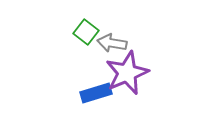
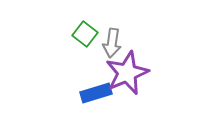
green square: moved 1 px left, 2 px down
gray arrow: rotated 92 degrees counterclockwise
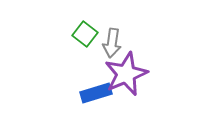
purple star: moved 1 px left, 1 px down
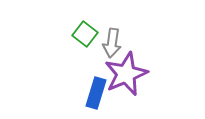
blue rectangle: rotated 56 degrees counterclockwise
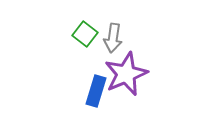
gray arrow: moved 1 px right, 5 px up
blue rectangle: moved 2 px up
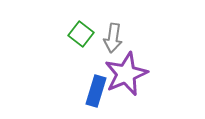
green square: moved 4 px left
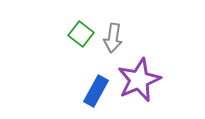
purple star: moved 13 px right, 6 px down
blue rectangle: rotated 12 degrees clockwise
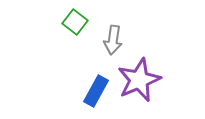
green square: moved 6 px left, 12 px up
gray arrow: moved 2 px down
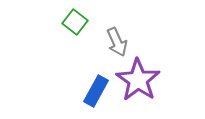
gray arrow: moved 4 px right, 2 px down; rotated 32 degrees counterclockwise
purple star: moved 1 px left; rotated 15 degrees counterclockwise
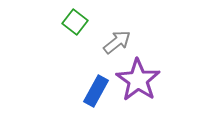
gray arrow: rotated 104 degrees counterclockwise
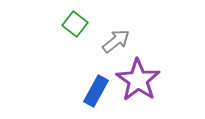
green square: moved 2 px down
gray arrow: moved 1 px left, 1 px up
